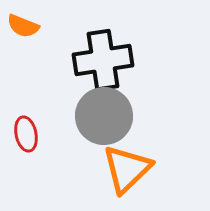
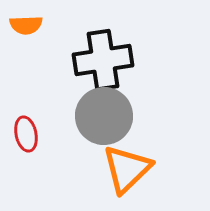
orange semicircle: moved 3 px right, 1 px up; rotated 24 degrees counterclockwise
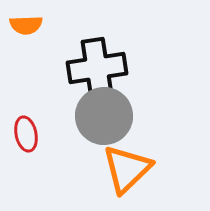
black cross: moved 6 px left, 8 px down
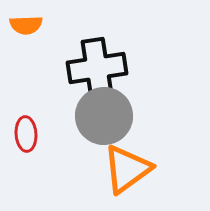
red ellipse: rotated 8 degrees clockwise
orange triangle: rotated 8 degrees clockwise
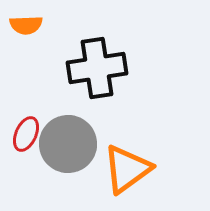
gray circle: moved 36 px left, 28 px down
red ellipse: rotated 28 degrees clockwise
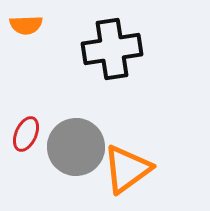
black cross: moved 15 px right, 19 px up
gray circle: moved 8 px right, 3 px down
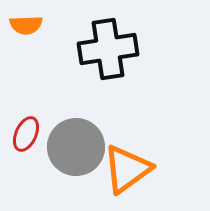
black cross: moved 4 px left
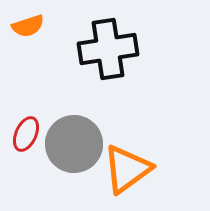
orange semicircle: moved 2 px right, 1 px down; rotated 16 degrees counterclockwise
gray circle: moved 2 px left, 3 px up
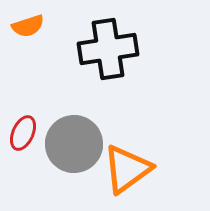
red ellipse: moved 3 px left, 1 px up
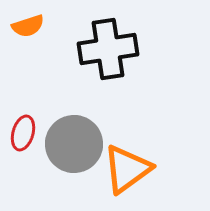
red ellipse: rotated 8 degrees counterclockwise
